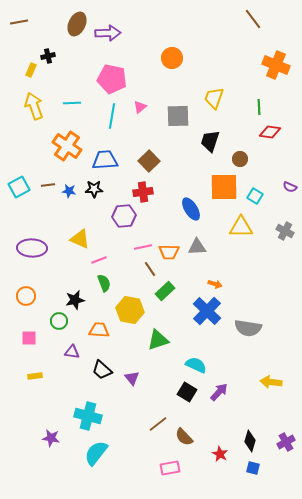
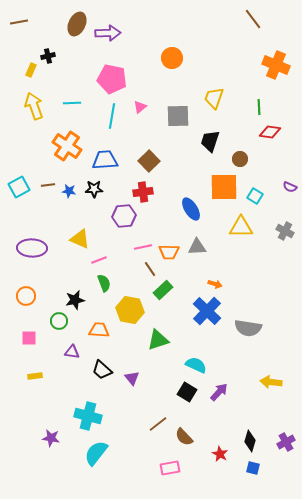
green rectangle at (165, 291): moved 2 px left, 1 px up
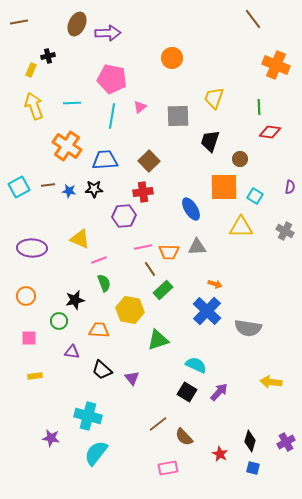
purple semicircle at (290, 187): rotated 104 degrees counterclockwise
pink rectangle at (170, 468): moved 2 px left
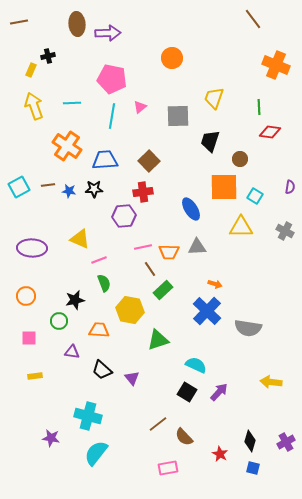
brown ellipse at (77, 24): rotated 30 degrees counterclockwise
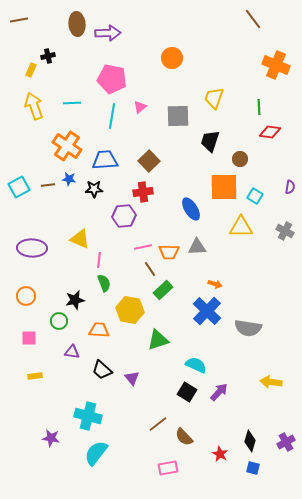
brown line at (19, 22): moved 2 px up
blue star at (69, 191): moved 12 px up
pink line at (99, 260): rotated 63 degrees counterclockwise
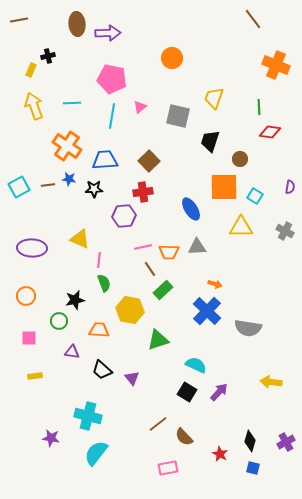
gray square at (178, 116): rotated 15 degrees clockwise
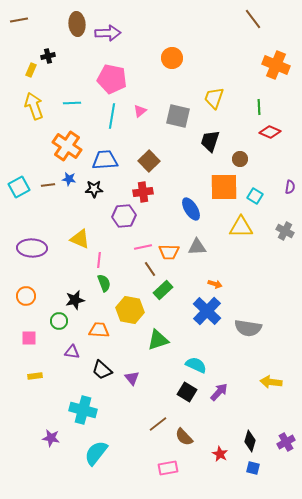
pink triangle at (140, 107): moved 4 px down
red diamond at (270, 132): rotated 15 degrees clockwise
cyan cross at (88, 416): moved 5 px left, 6 px up
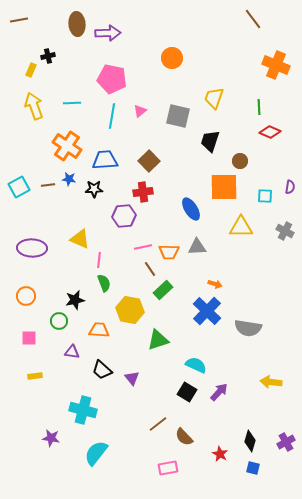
brown circle at (240, 159): moved 2 px down
cyan square at (255, 196): moved 10 px right; rotated 28 degrees counterclockwise
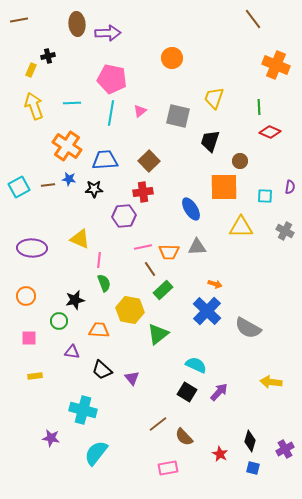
cyan line at (112, 116): moved 1 px left, 3 px up
gray semicircle at (248, 328): rotated 20 degrees clockwise
green triangle at (158, 340): moved 6 px up; rotated 20 degrees counterclockwise
purple cross at (286, 442): moved 1 px left, 7 px down
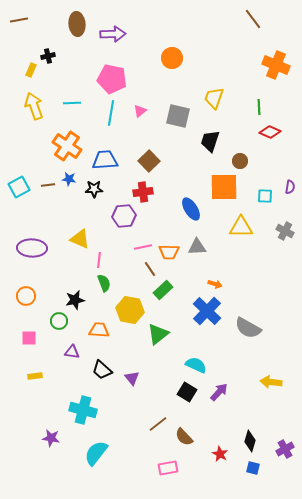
purple arrow at (108, 33): moved 5 px right, 1 px down
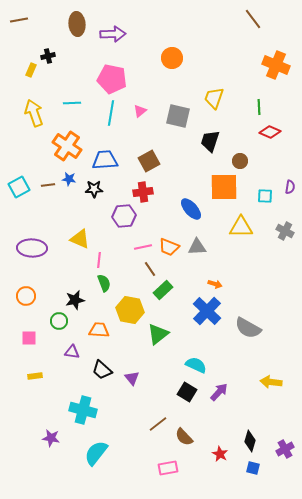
yellow arrow at (34, 106): moved 7 px down
brown square at (149, 161): rotated 15 degrees clockwise
blue ellipse at (191, 209): rotated 10 degrees counterclockwise
orange trapezoid at (169, 252): moved 5 px up; rotated 20 degrees clockwise
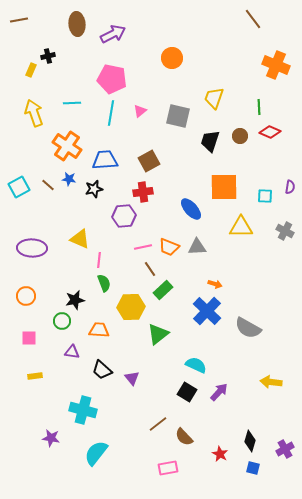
purple arrow at (113, 34): rotated 25 degrees counterclockwise
brown circle at (240, 161): moved 25 px up
brown line at (48, 185): rotated 48 degrees clockwise
black star at (94, 189): rotated 12 degrees counterclockwise
yellow hexagon at (130, 310): moved 1 px right, 3 px up; rotated 12 degrees counterclockwise
green circle at (59, 321): moved 3 px right
